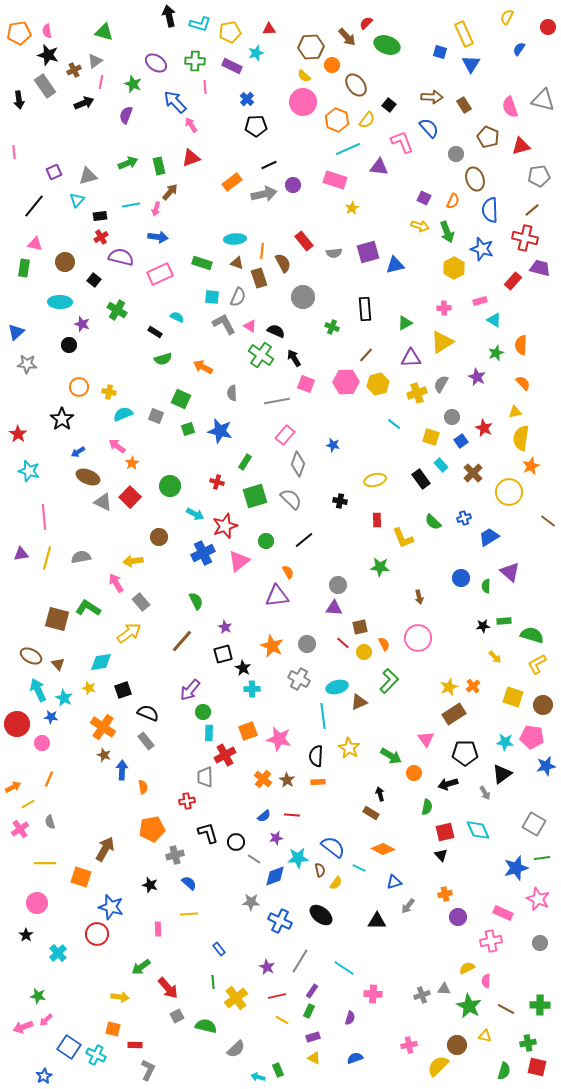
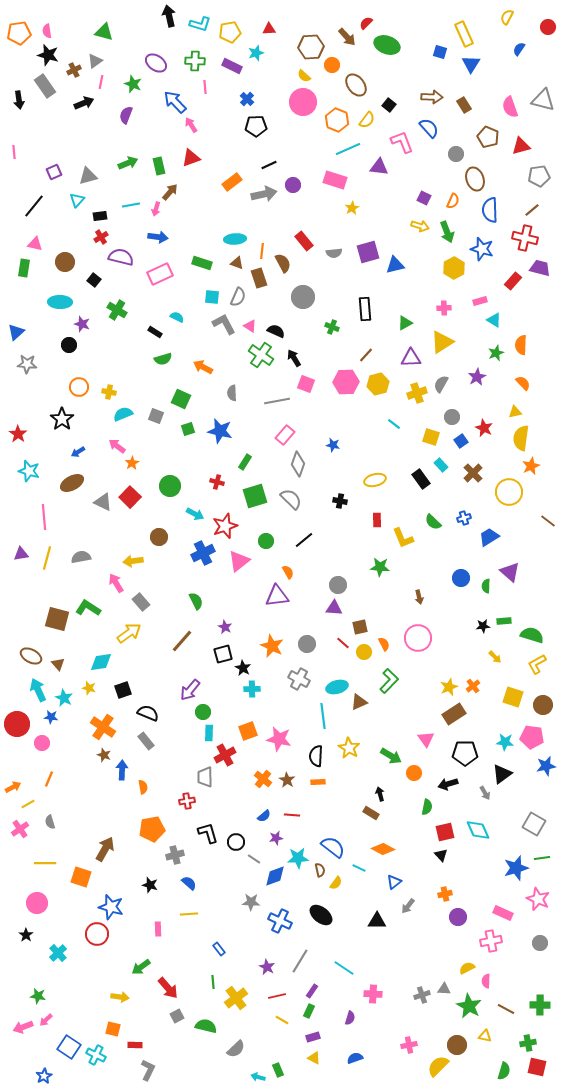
purple star at (477, 377): rotated 18 degrees clockwise
brown ellipse at (88, 477): moved 16 px left, 6 px down; rotated 50 degrees counterclockwise
blue triangle at (394, 882): rotated 21 degrees counterclockwise
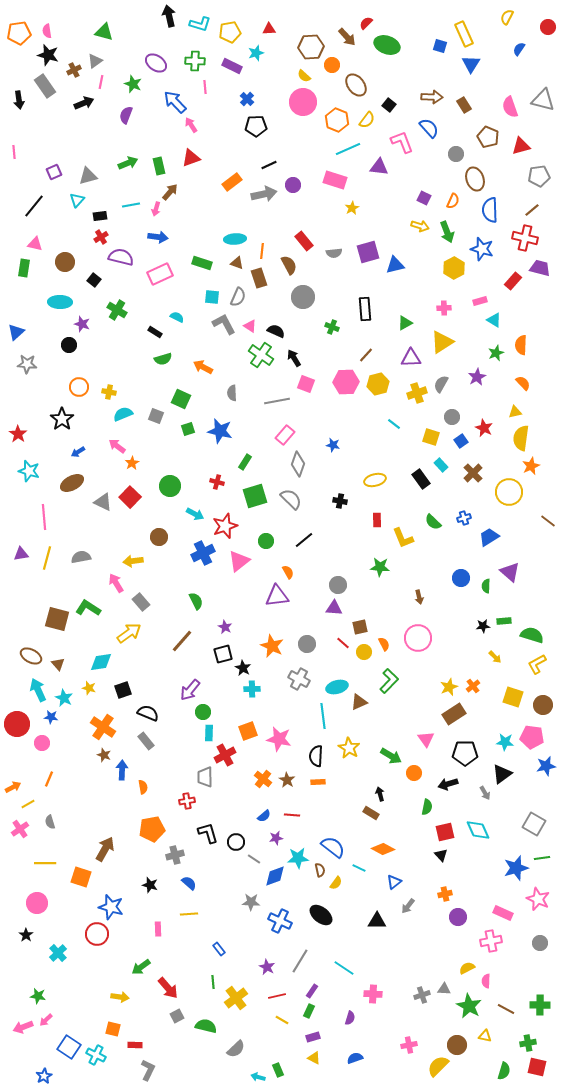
blue square at (440, 52): moved 6 px up
brown semicircle at (283, 263): moved 6 px right, 2 px down
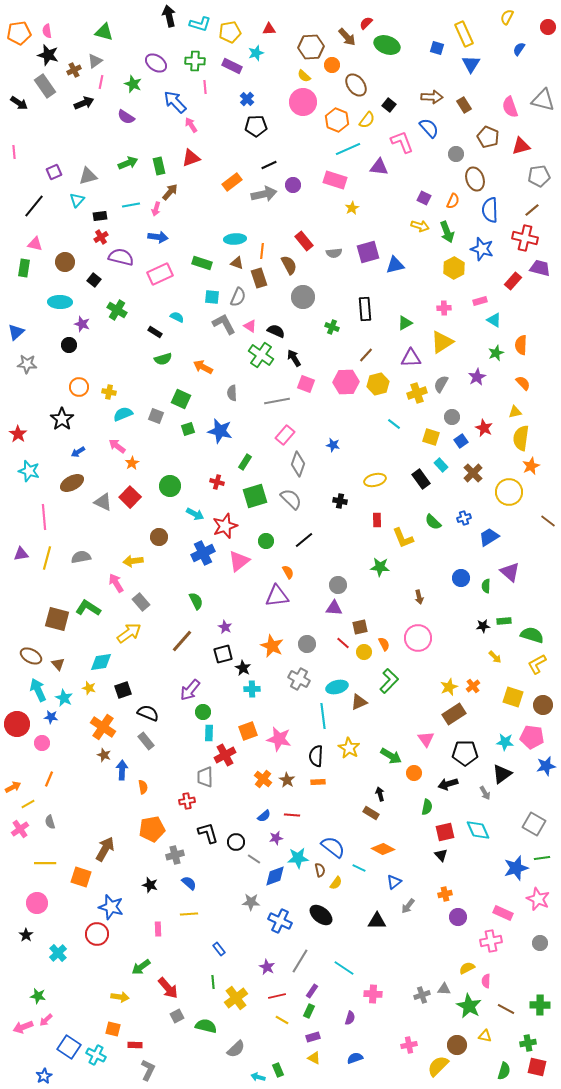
blue square at (440, 46): moved 3 px left, 2 px down
black arrow at (19, 100): moved 3 px down; rotated 48 degrees counterclockwise
purple semicircle at (126, 115): moved 2 px down; rotated 78 degrees counterclockwise
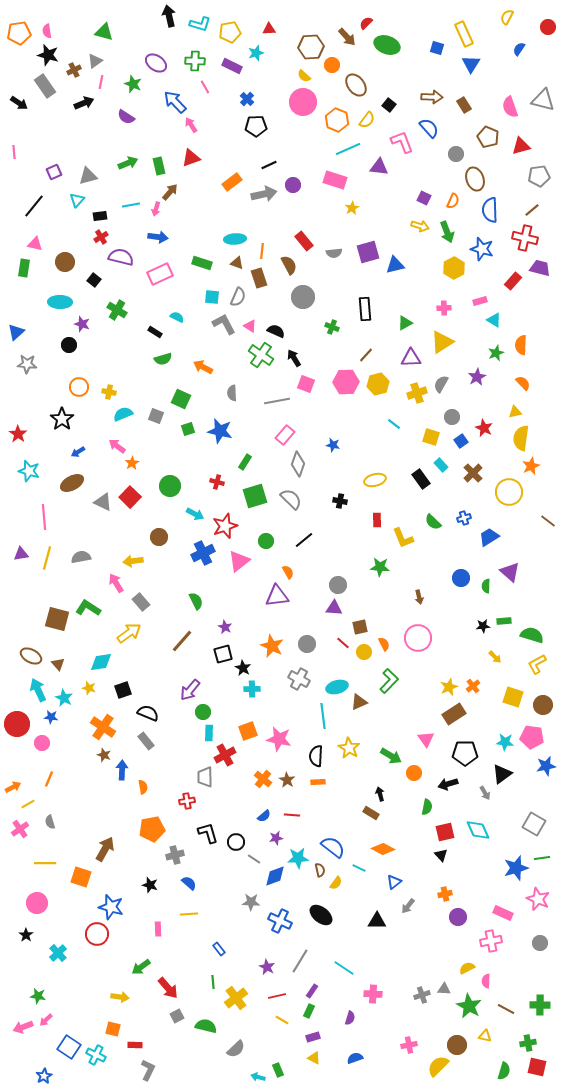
pink line at (205, 87): rotated 24 degrees counterclockwise
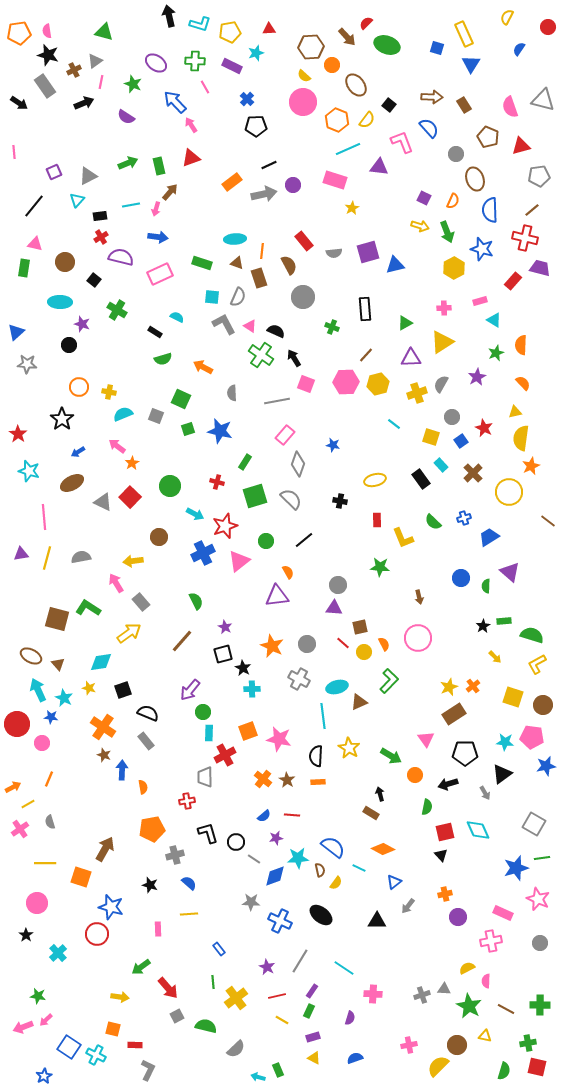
gray triangle at (88, 176): rotated 12 degrees counterclockwise
black star at (483, 626): rotated 24 degrees counterclockwise
orange circle at (414, 773): moved 1 px right, 2 px down
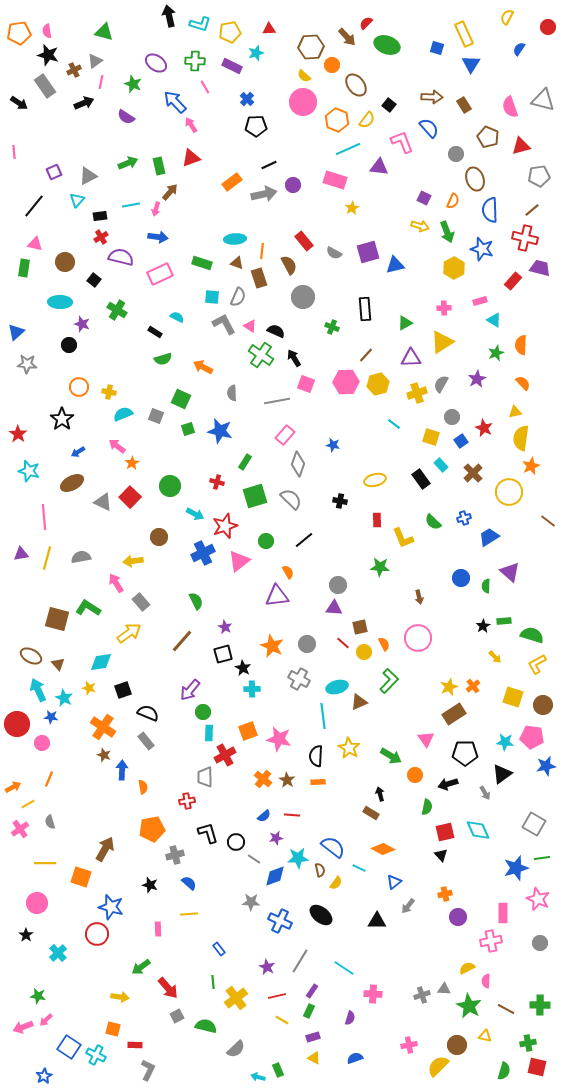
gray semicircle at (334, 253): rotated 35 degrees clockwise
purple star at (477, 377): moved 2 px down
pink rectangle at (503, 913): rotated 66 degrees clockwise
